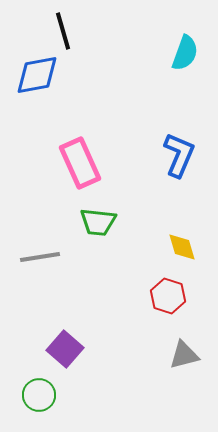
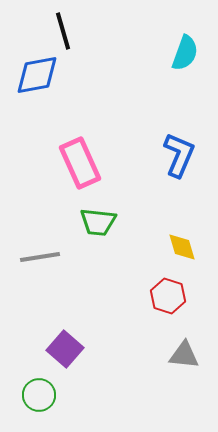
gray triangle: rotated 20 degrees clockwise
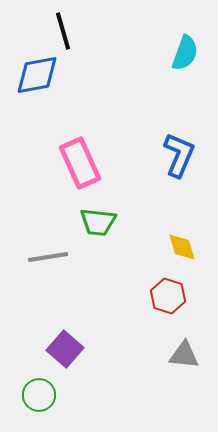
gray line: moved 8 px right
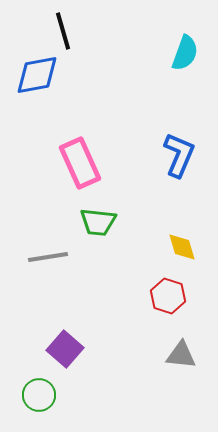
gray triangle: moved 3 px left
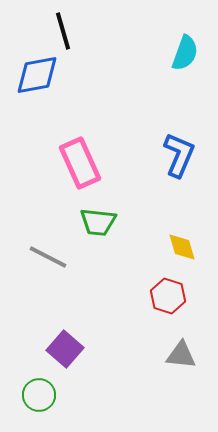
gray line: rotated 36 degrees clockwise
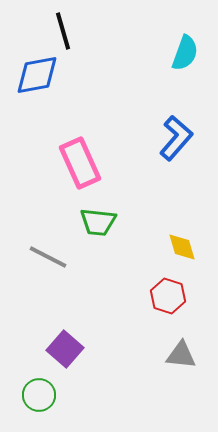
blue L-shape: moved 3 px left, 17 px up; rotated 18 degrees clockwise
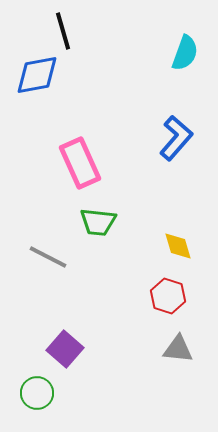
yellow diamond: moved 4 px left, 1 px up
gray triangle: moved 3 px left, 6 px up
green circle: moved 2 px left, 2 px up
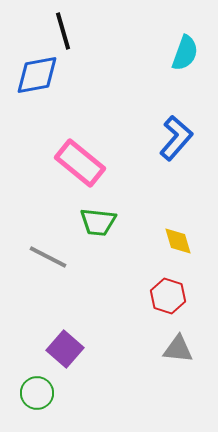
pink rectangle: rotated 27 degrees counterclockwise
yellow diamond: moved 5 px up
